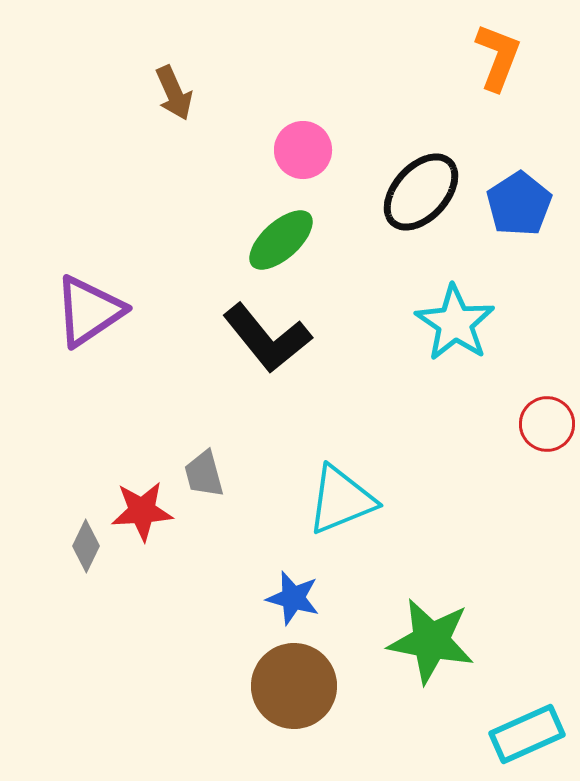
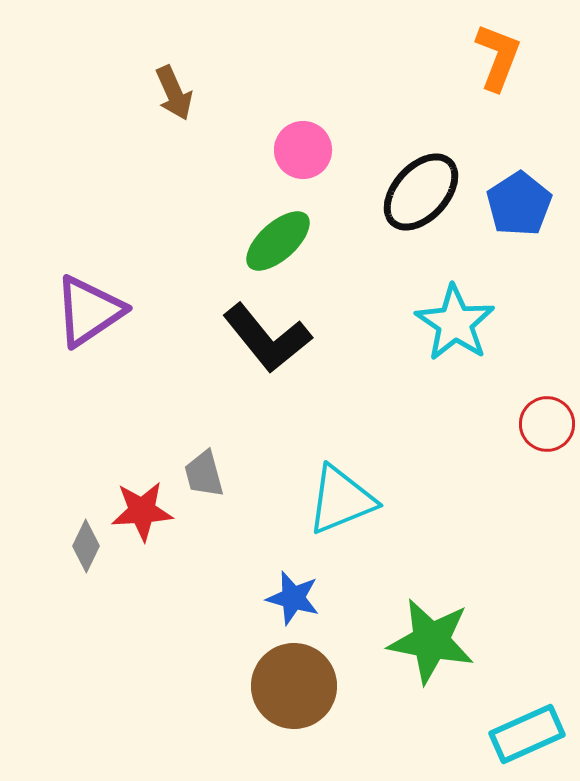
green ellipse: moved 3 px left, 1 px down
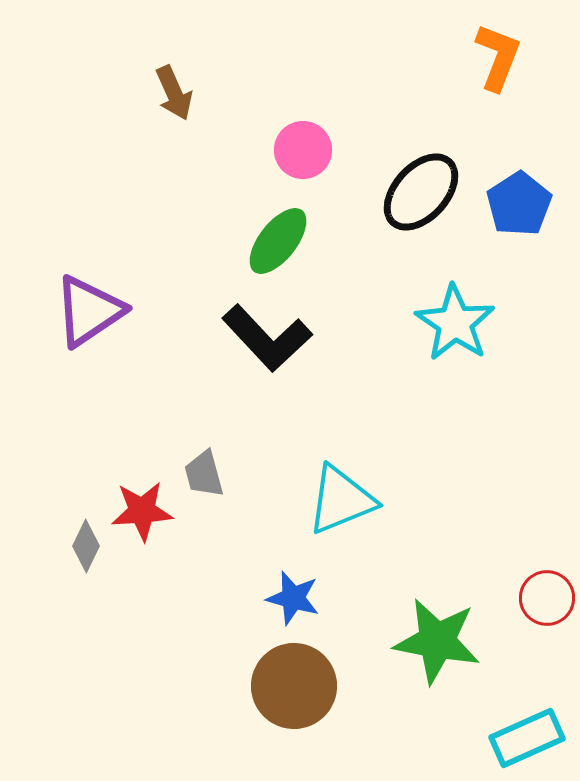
green ellipse: rotated 10 degrees counterclockwise
black L-shape: rotated 4 degrees counterclockwise
red circle: moved 174 px down
green star: moved 6 px right
cyan rectangle: moved 4 px down
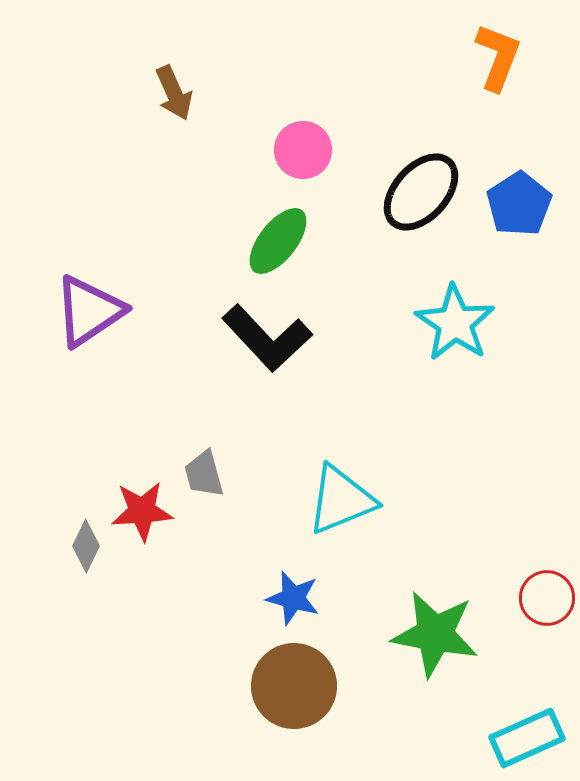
green star: moved 2 px left, 7 px up
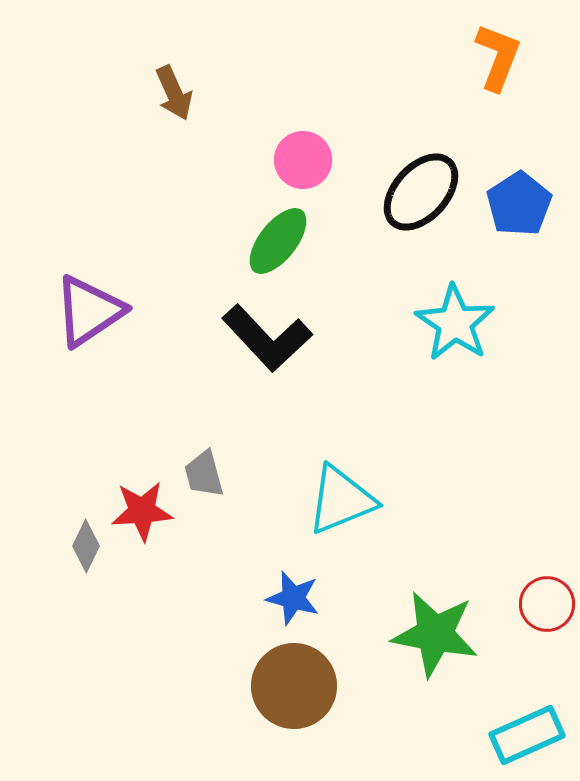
pink circle: moved 10 px down
red circle: moved 6 px down
cyan rectangle: moved 3 px up
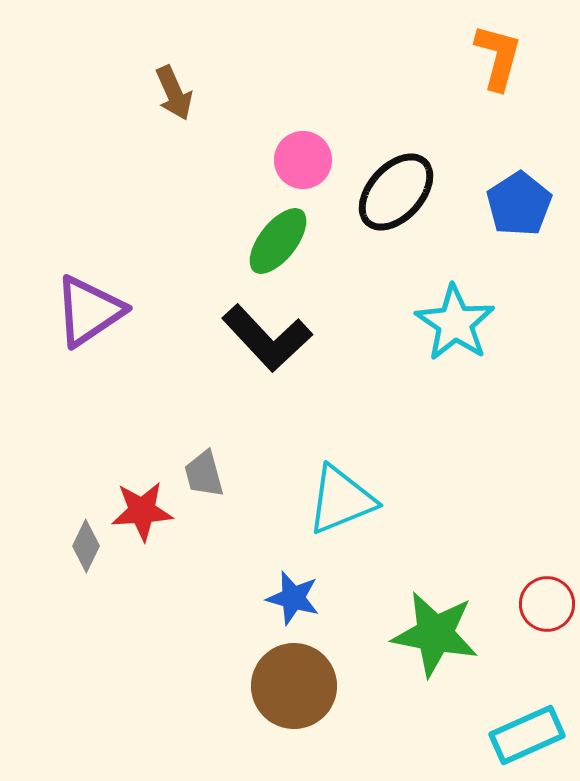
orange L-shape: rotated 6 degrees counterclockwise
black ellipse: moved 25 px left
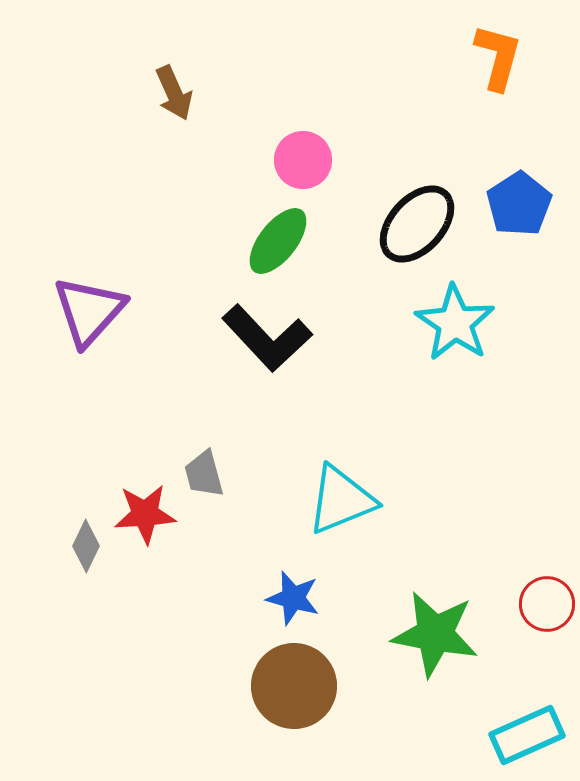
black ellipse: moved 21 px right, 32 px down
purple triangle: rotated 14 degrees counterclockwise
red star: moved 3 px right, 3 px down
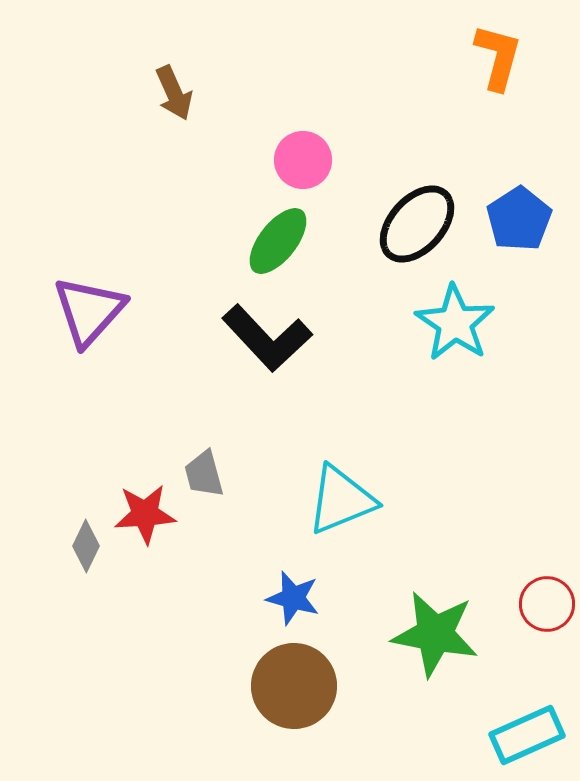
blue pentagon: moved 15 px down
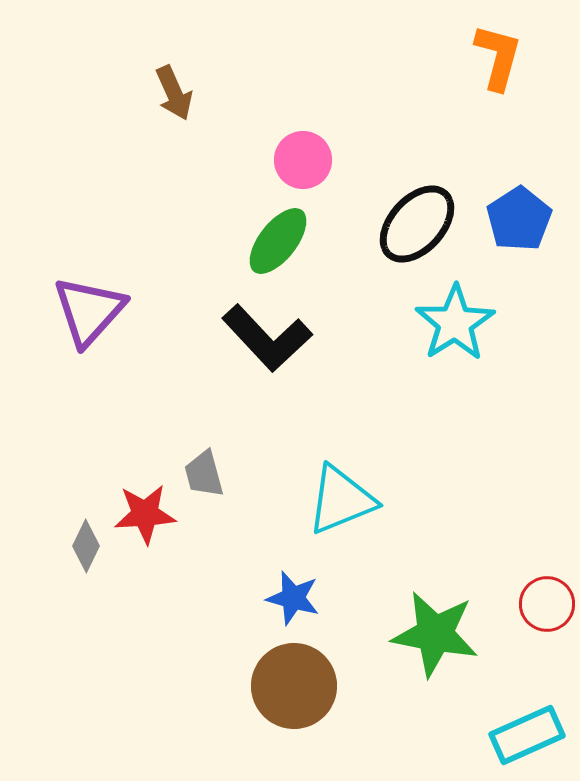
cyan star: rotated 6 degrees clockwise
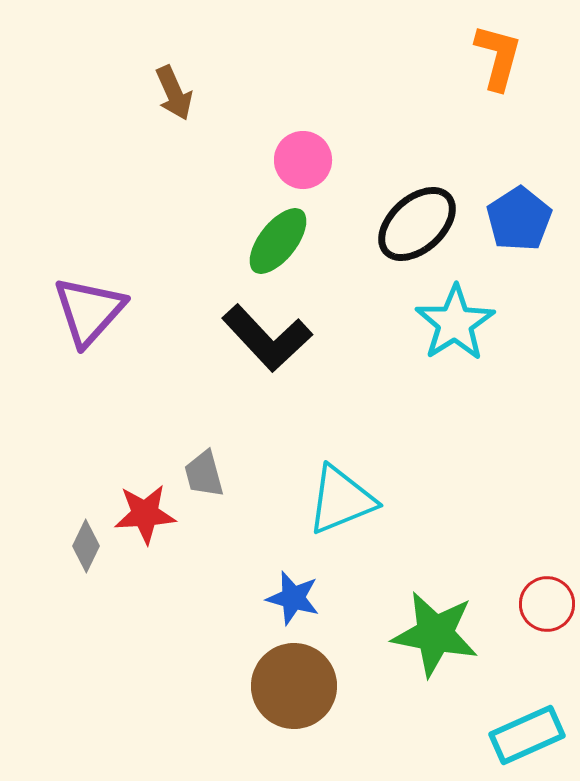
black ellipse: rotated 6 degrees clockwise
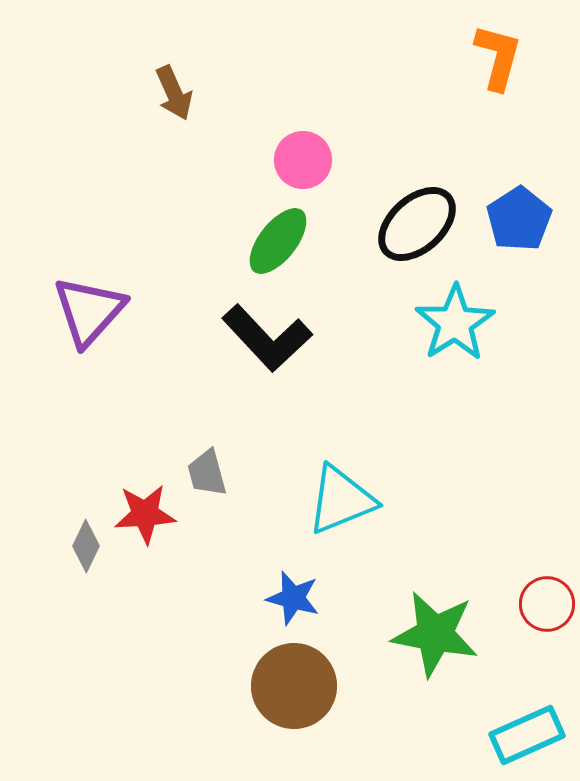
gray trapezoid: moved 3 px right, 1 px up
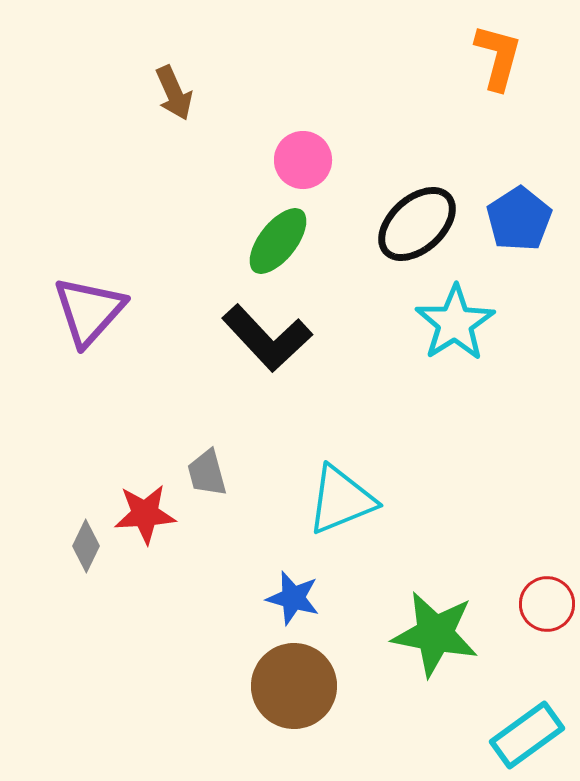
cyan rectangle: rotated 12 degrees counterclockwise
